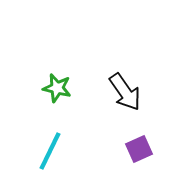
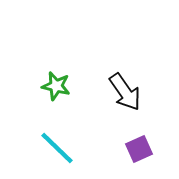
green star: moved 1 px left, 2 px up
cyan line: moved 7 px right, 3 px up; rotated 72 degrees counterclockwise
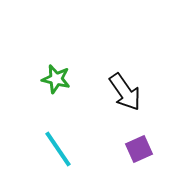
green star: moved 7 px up
cyan line: moved 1 px right, 1 px down; rotated 12 degrees clockwise
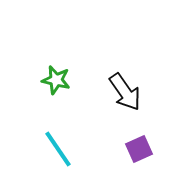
green star: moved 1 px down
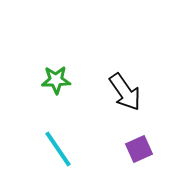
green star: rotated 16 degrees counterclockwise
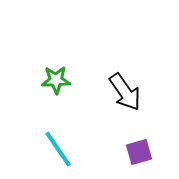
purple square: moved 3 px down; rotated 8 degrees clockwise
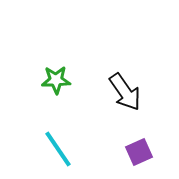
purple square: rotated 8 degrees counterclockwise
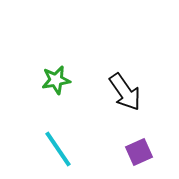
green star: rotated 8 degrees counterclockwise
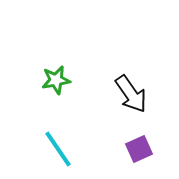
black arrow: moved 6 px right, 2 px down
purple square: moved 3 px up
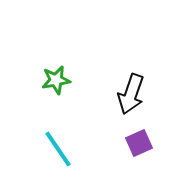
black arrow: rotated 54 degrees clockwise
purple square: moved 6 px up
